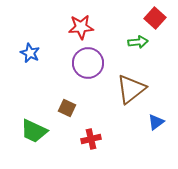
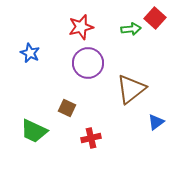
red star: rotated 10 degrees counterclockwise
green arrow: moved 7 px left, 13 px up
red cross: moved 1 px up
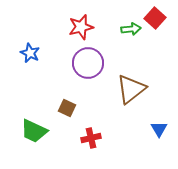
blue triangle: moved 3 px right, 7 px down; rotated 24 degrees counterclockwise
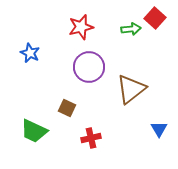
purple circle: moved 1 px right, 4 px down
